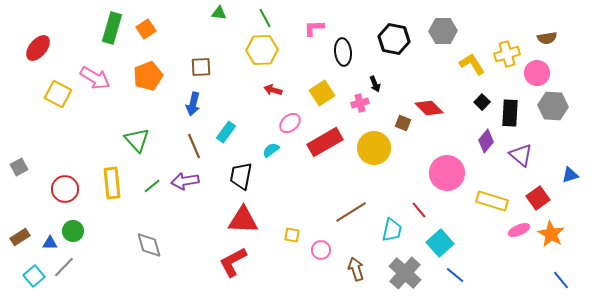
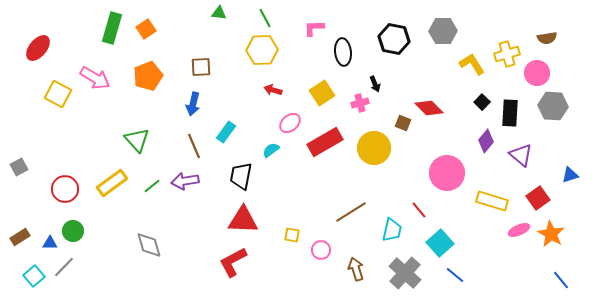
yellow rectangle at (112, 183): rotated 60 degrees clockwise
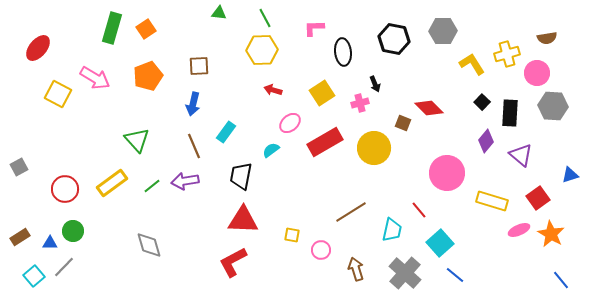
brown square at (201, 67): moved 2 px left, 1 px up
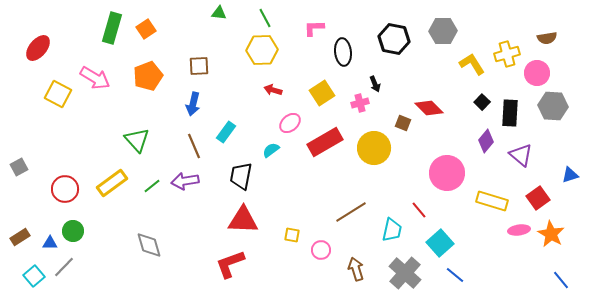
pink ellipse at (519, 230): rotated 15 degrees clockwise
red L-shape at (233, 262): moved 3 px left, 2 px down; rotated 8 degrees clockwise
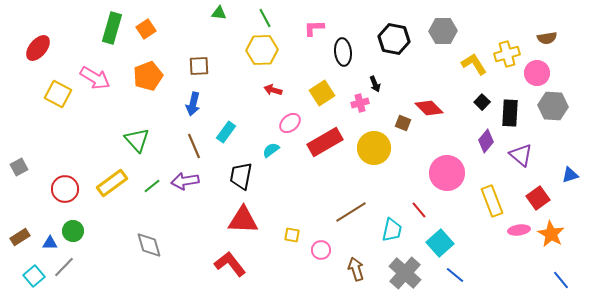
yellow L-shape at (472, 64): moved 2 px right
yellow rectangle at (492, 201): rotated 52 degrees clockwise
red L-shape at (230, 264): rotated 72 degrees clockwise
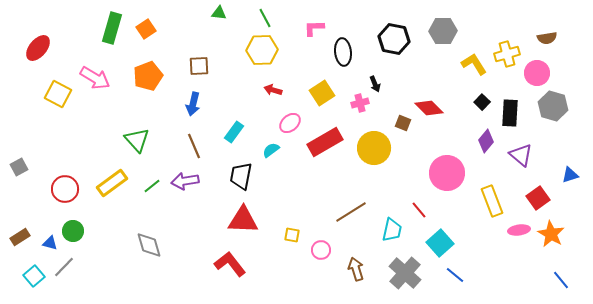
gray hexagon at (553, 106): rotated 12 degrees clockwise
cyan rectangle at (226, 132): moved 8 px right
blue triangle at (50, 243): rotated 14 degrees clockwise
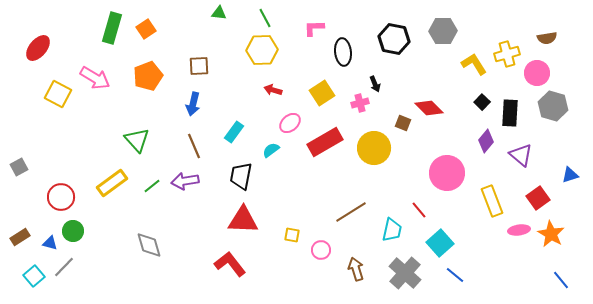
red circle at (65, 189): moved 4 px left, 8 px down
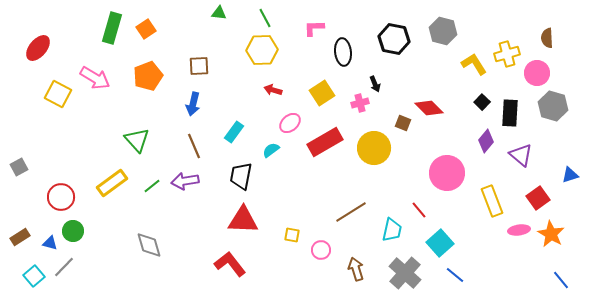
gray hexagon at (443, 31): rotated 16 degrees clockwise
brown semicircle at (547, 38): rotated 96 degrees clockwise
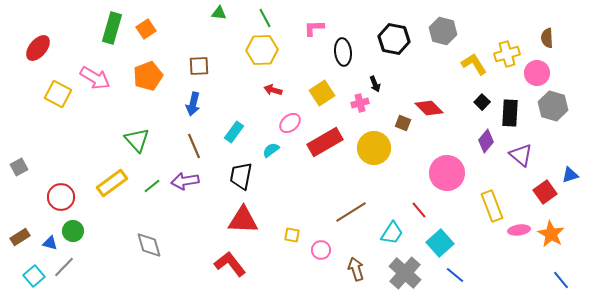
red square at (538, 198): moved 7 px right, 6 px up
yellow rectangle at (492, 201): moved 5 px down
cyan trapezoid at (392, 230): moved 3 px down; rotated 20 degrees clockwise
